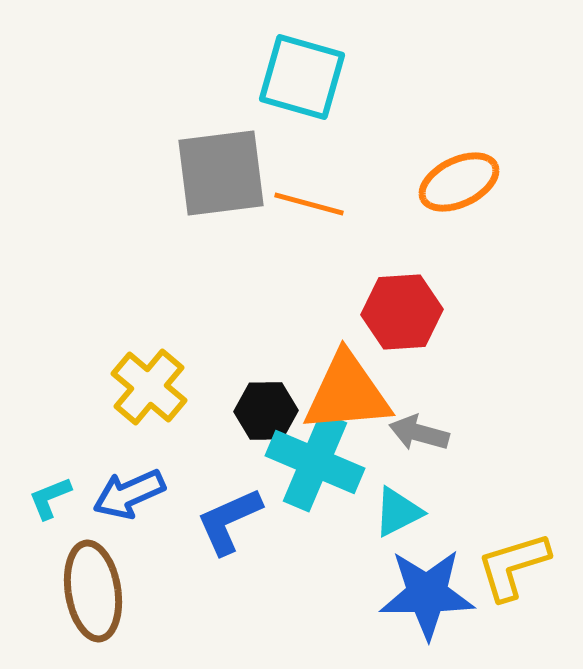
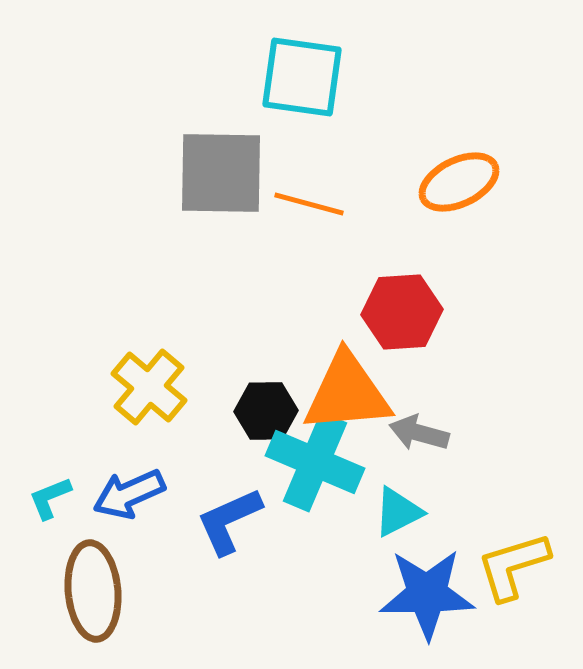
cyan square: rotated 8 degrees counterclockwise
gray square: rotated 8 degrees clockwise
brown ellipse: rotated 4 degrees clockwise
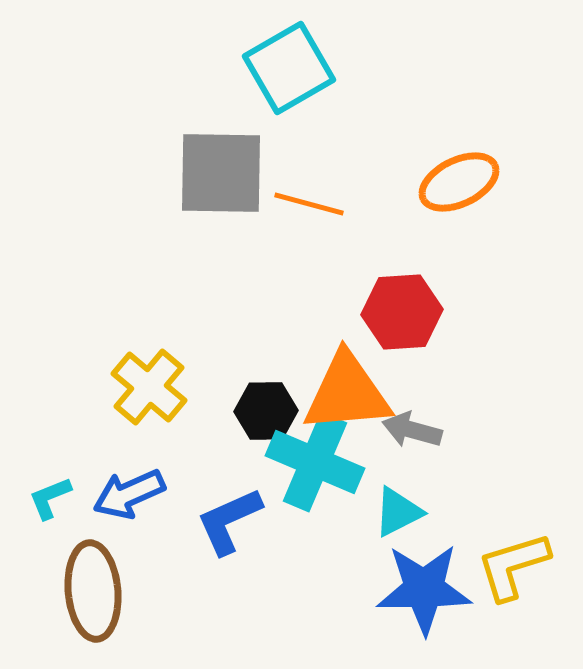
cyan square: moved 13 px left, 9 px up; rotated 38 degrees counterclockwise
gray arrow: moved 7 px left, 3 px up
blue star: moved 3 px left, 5 px up
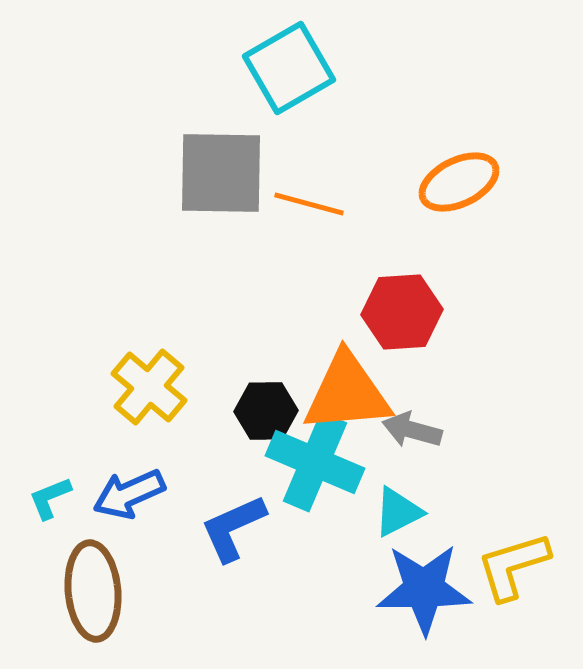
blue L-shape: moved 4 px right, 7 px down
